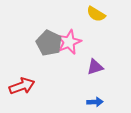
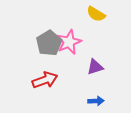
gray pentagon: rotated 15 degrees clockwise
red arrow: moved 23 px right, 6 px up
blue arrow: moved 1 px right, 1 px up
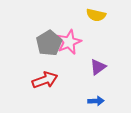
yellow semicircle: moved 1 px down; rotated 18 degrees counterclockwise
purple triangle: moved 3 px right; rotated 18 degrees counterclockwise
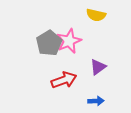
pink star: moved 1 px up
red arrow: moved 19 px right
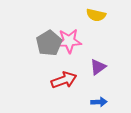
pink star: rotated 20 degrees clockwise
blue arrow: moved 3 px right, 1 px down
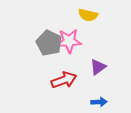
yellow semicircle: moved 8 px left
gray pentagon: rotated 15 degrees counterclockwise
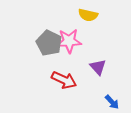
purple triangle: rotated 36 degrees counterclockwise
red arrow: rotated 45 degrees clockwise
blue arrow: moved 13 px right; rotated 49 degrees clockwise
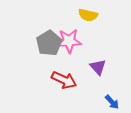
gray pentagon: rotated 15 degrees clockwise
